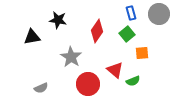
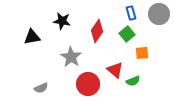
black star: moved 4 px right, 1 px down
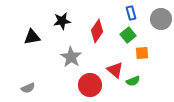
gray circle: moved 2 px right, 5 px down
black star: rotated 18 degrees counterclockwise
green square: moved 1 px right, 1 px down
red circle: moved 2 px right, 1 px down
gray semicircle: moved 13 px left
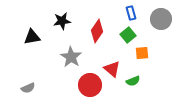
red triangle: moved 3 px left, 1 px up
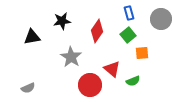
blue rectangle: moved 2 px left
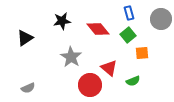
red diamond: moved 1 px right, 2 px up; rotated 75 degrees counterclockwise
black triangle: moved 7 px left, 1 px down; rotated 24 degrees counterclockwise
red triangle: moved 3 px left, 1 px up
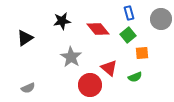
green semicircle: moved 2 px right, 4 px up
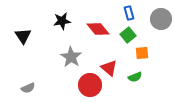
black triangle: moved 2 px left, 2 px up; rotated 30 degrees counterclockwise
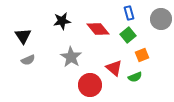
orange square: moved 2 px down; rotated 16 degrees counterclockwise
red triangle: moved 5 px right
gray semicircle: moved 28 px up
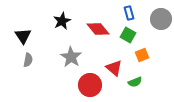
black star: rotated 18 degrees counterclockwise
green square: rotated 21 degrees counterclockwise
gray semicircle: rotated 56 degrees counterclockwise
green semicircle: moved 5 px down
